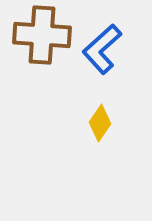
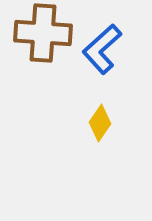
brown cross: moved 1 px right, 2 px up
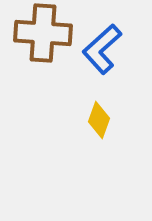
yellow diamond: moved 1 px left, 3 px up; rotated 15 degrees counterclockwise
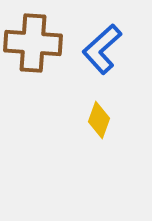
brown cross: moved 10 px left, 10 px down
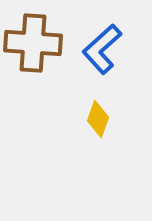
yellow diamond: moved 1 px left, 1 px up
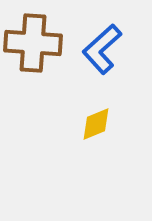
yellow diamond: moved 2 px left, 5 px down; rotated 48 degrees clockwise
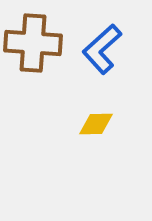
yellow diamond: rotated 21 degrees clockwise
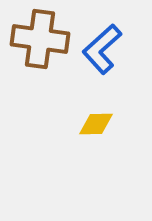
brown cross: moved 7 px right, 4 px up; rotated 4 degrees clockwise
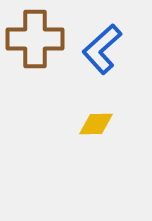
brown cross: moved 5 px left; rotated 8 degrees counterclockwise
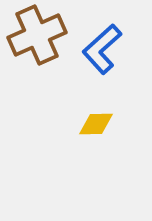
brown cross: moved 2 px right, 4 px up; rotated 24 degrees counterclockwise
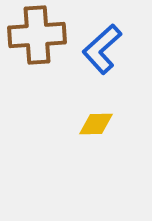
brown cross: rotated 20 degrees clockwise
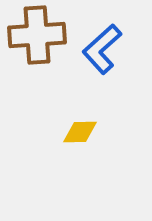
yellow diamond: moved 16 px left, 8 px down
